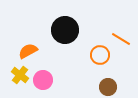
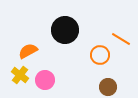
pink circle: moved 2 px right
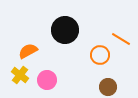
pink circle: moved 2 px right
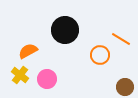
pink circle: moved 1 px up
brown circle: moved 17 px right
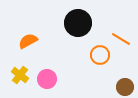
black circle: moved 13 px right, 7 px up
orange semicircle: moved 10 px up
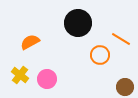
orange semicircle: moved 2 px right, 1 px down
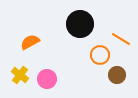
black circle: moved 2 px right, 1 px down
brown circle: moved 8 px left, 12 px up
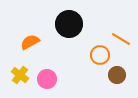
black circle: moved 11 px left
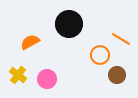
yellow cross: moved 2 px left
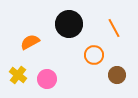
orange line: moved 7 px left, 11 px up; rotated 30 degrees clockwise
orange circle: moved 6 px left
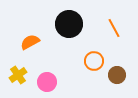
orange circle: moved 6 px down
yellow cross: rotated 18 degrees clockwise
pink circle: moved 3 px down
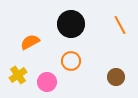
black circle: moved 2 px right
orange line: moved 6 px right, 3 px up
orange circle: moved 23 px left
brown circle: moved 1 px left, 2 px down
